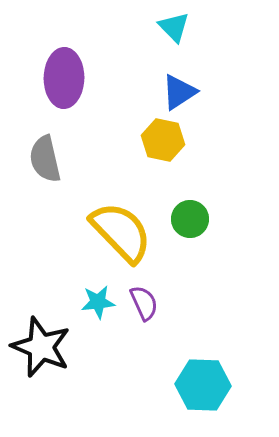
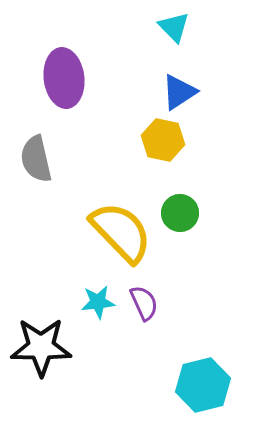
purple ellipse: rotated 8 degrees counterclockwise
gray semicircle: moved 9 px left
green circle: moved 10 px left, 6 px up
black star: rotated 22 degrees counterclockwise
cyan hexagon: rotated 16 degrees counterclockwise
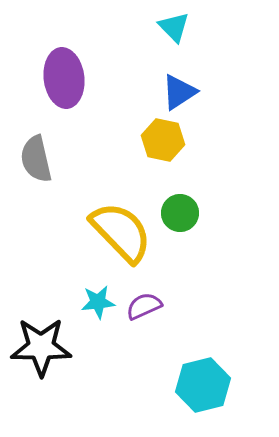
purple semicircle: moved 3 px down; rotated 90 degrees counterclockwise
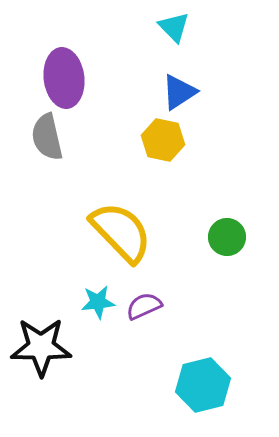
gray semicircle: moved 11 px right, 22 px up
green circle: moved 47 px right, 24 px down
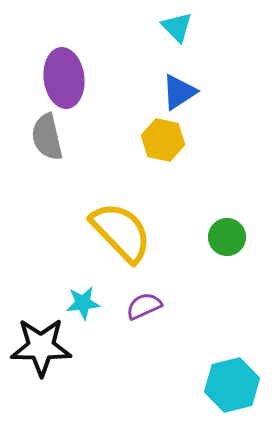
cyan triangle: moved 3 px right
cyan star: moved 15 px left, 1 px down
cyan hexagon: moved 29 px right
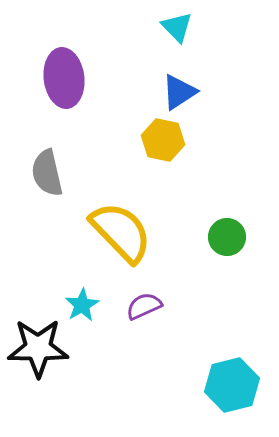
gray semicircle: moved 36 px down
cyan star: moved 1 px left, 2 px down; rotated 24 degrees counterclockwise
black star: moved 3 px left, 1 px down
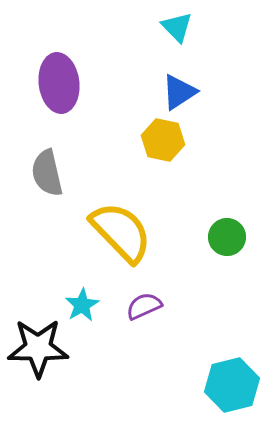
purple ellipse: moved 5 px left, 5 px down
